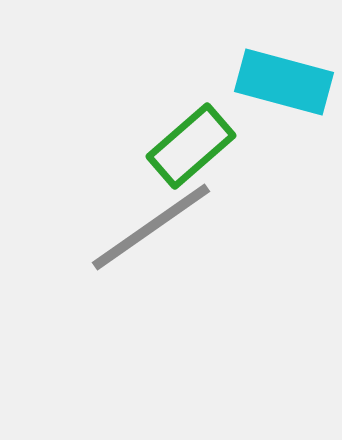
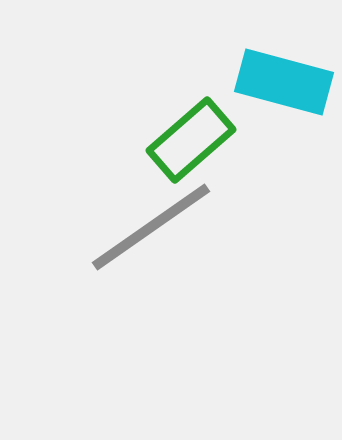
green rectangle: moved 6 px up
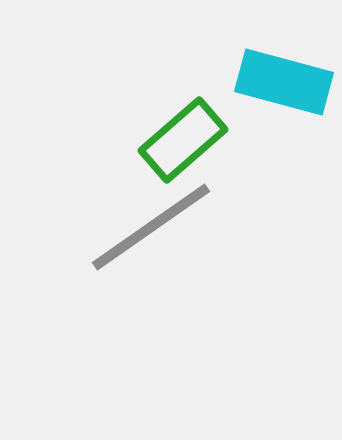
green rectangle: moved 8 px left
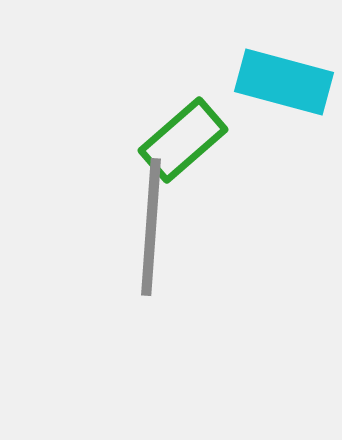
gray line: rotated 51 degrees counterclockwise
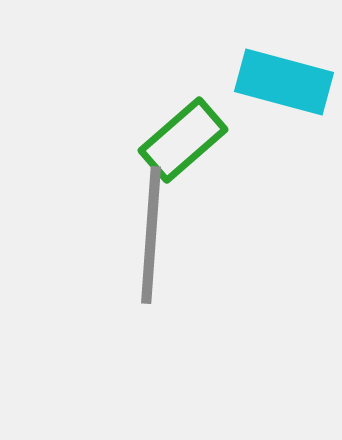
gray line: moved 8 px down
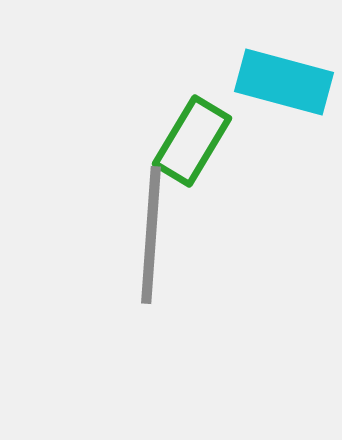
green rectangle: moved 9 px right, 1 px down; rotated 18 degrees counterclockwise
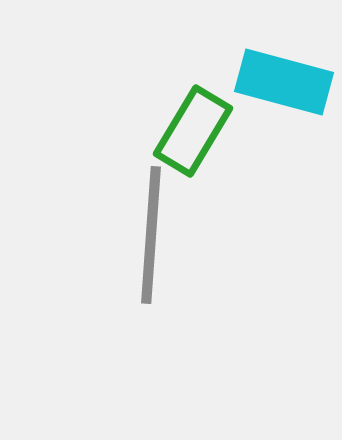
green rectangle: moved 1 px right, 10 px up
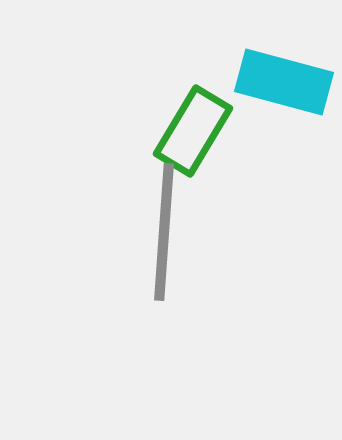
gray line: moved 13 px right, 3 px up
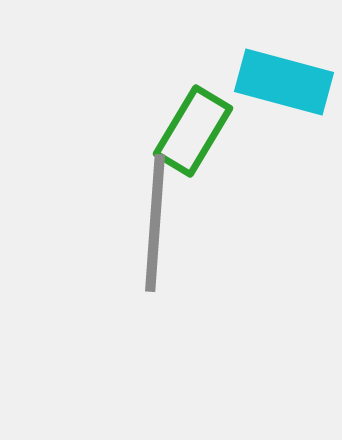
gray line: moved 9 px left, 9 px up
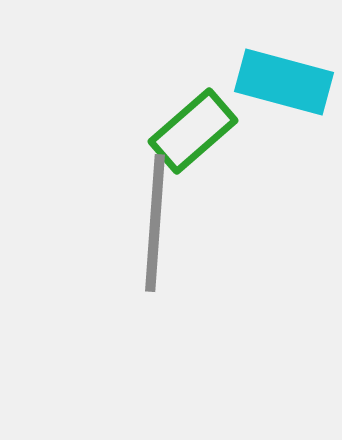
green rectangle: rotated 18 degrees clockwise
